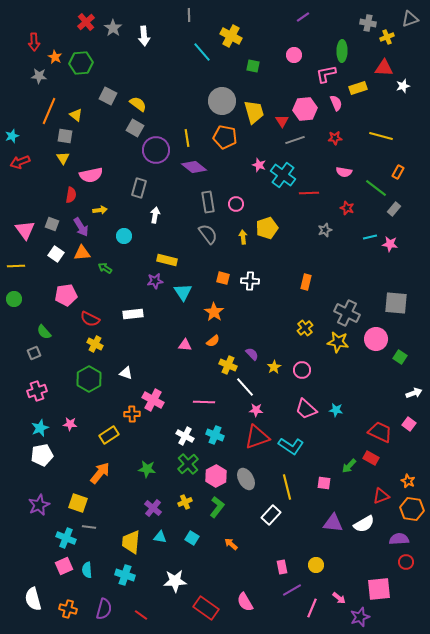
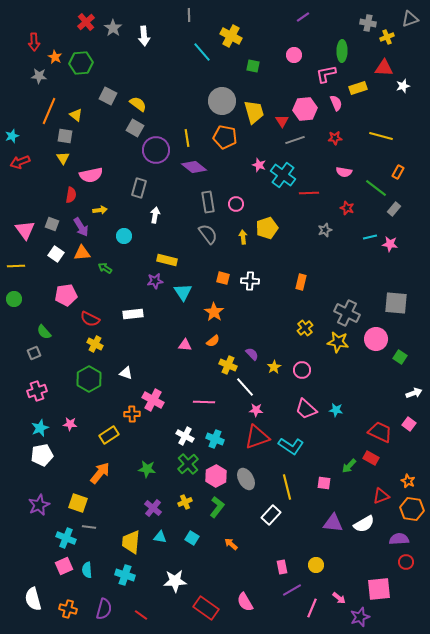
orange rectangle at (306, 282): moved 5 px left
cyan cross at (215, 435): moved 4 px down
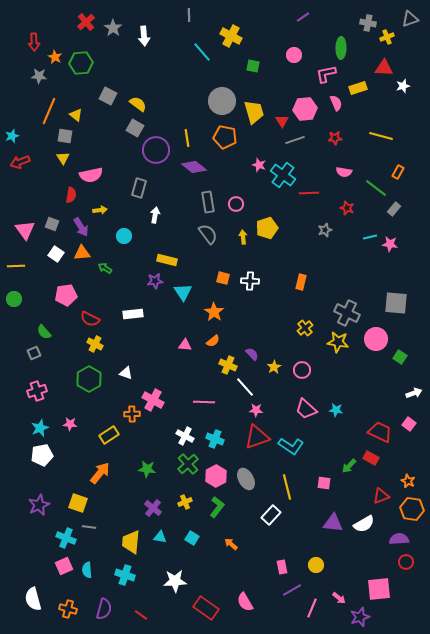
green ellipse at (342, 51): moved 1 px left, 3 px up
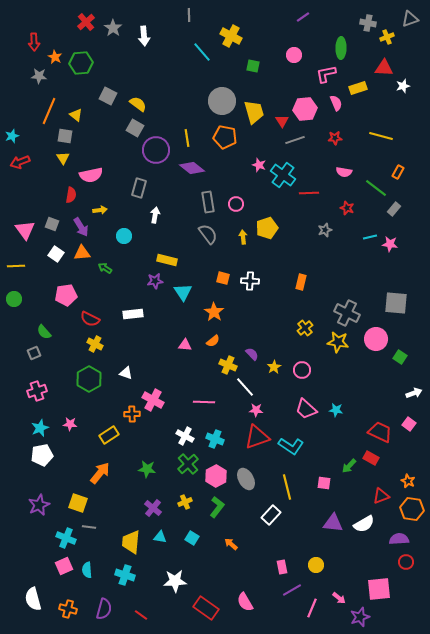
purple diamond at (194, 167): moved 2 px left, 1 px down
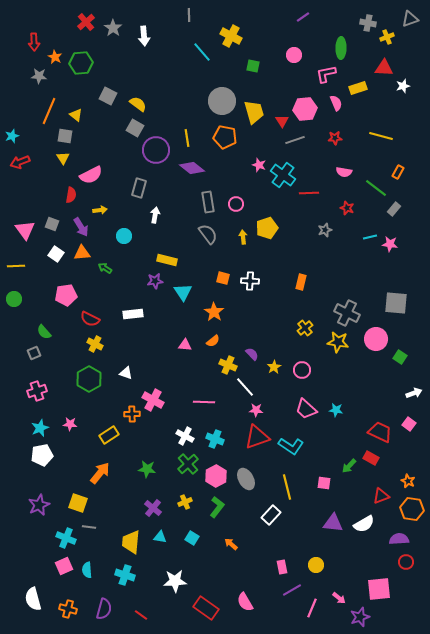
pink semicircle at (91, 175): rotated 15 degrees counterclockwise
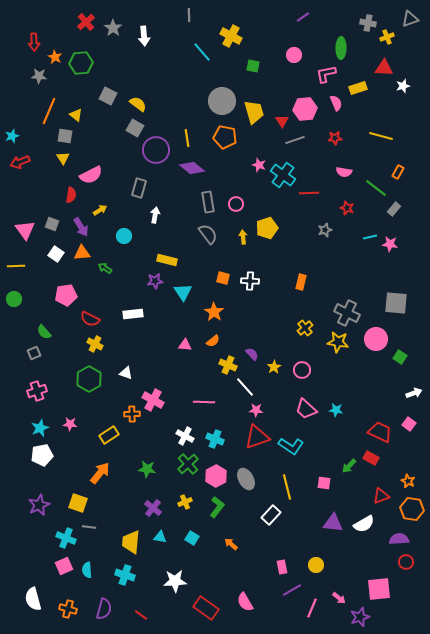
yellow arrow at (100, 210): rotated 24 degrees counterclockwise
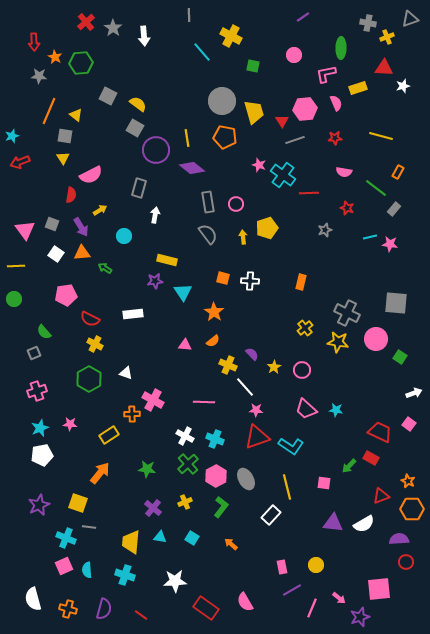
green L-shape at (217, 507): moved 4 px right
orange hexagon at (412, 509): rotated 10 degrees counterclockwise
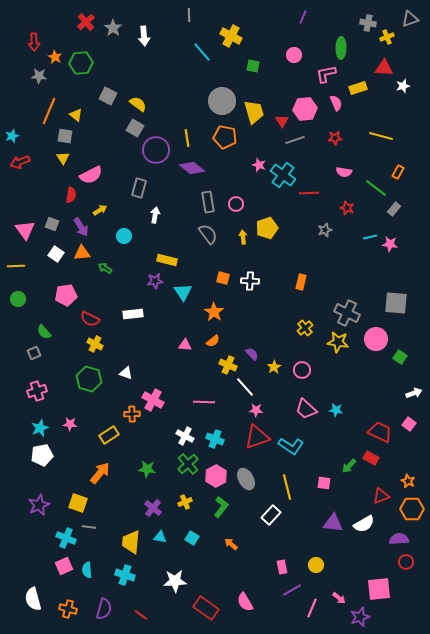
purple line at (303, 17): rotated 32 degrees counterclockwise
green circle at (14, 299): moved 4 px right
green hexagon at (89, 379): rotated 15 degrees counterclockwise
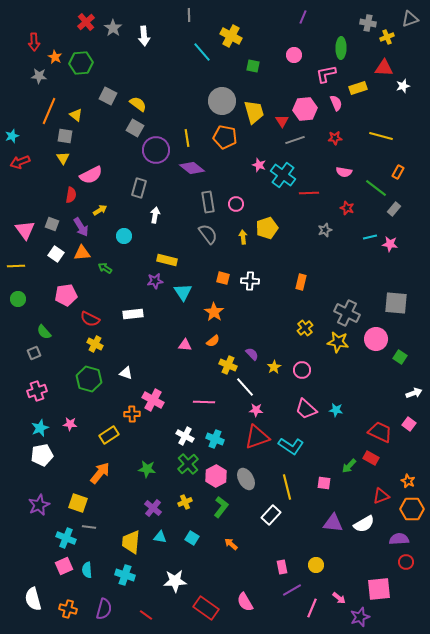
red line at (141, 615): moved 5 px right
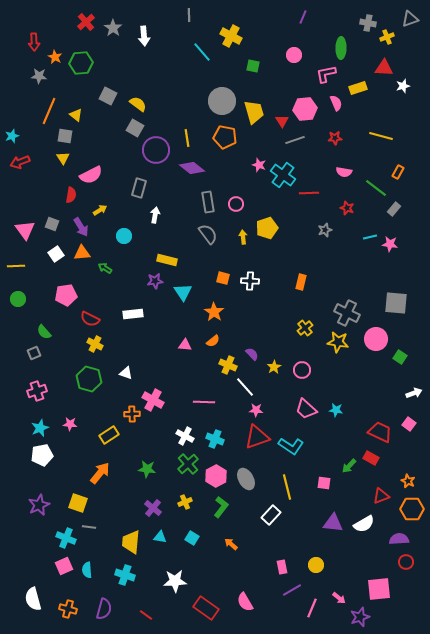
white square at (56, 254): rotated 21 degrees clockwise
